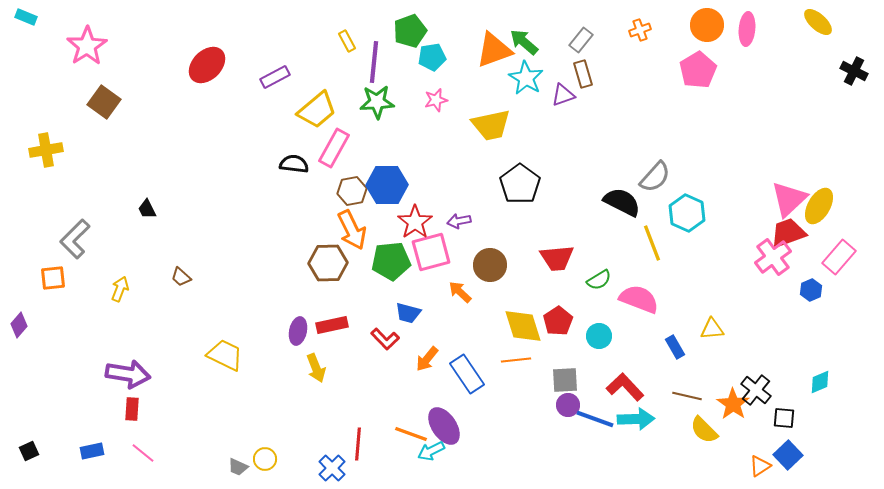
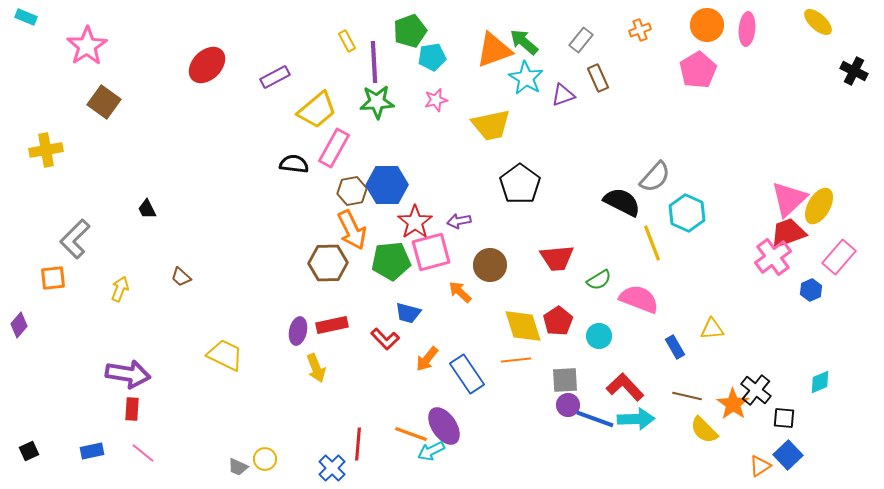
purple line at (374, 62): rotated 9 degrees counterclockwise
brown rectangle at (583, 74): moved 15 px right, 4 px down; rotated 8 degrees counterclockwise
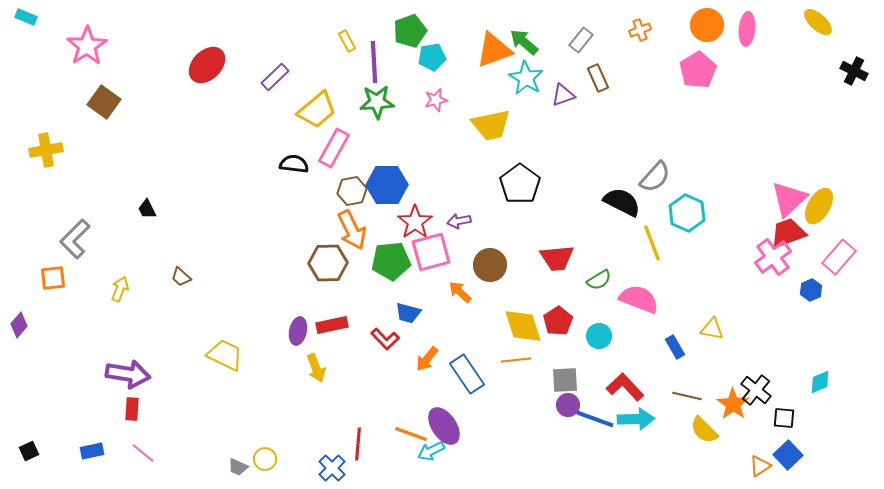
purple rectangle at (275, 77): rotated 16 degrees counterclockwise
yellow triangle at (712, 329): rotated 15 degrees clockwise
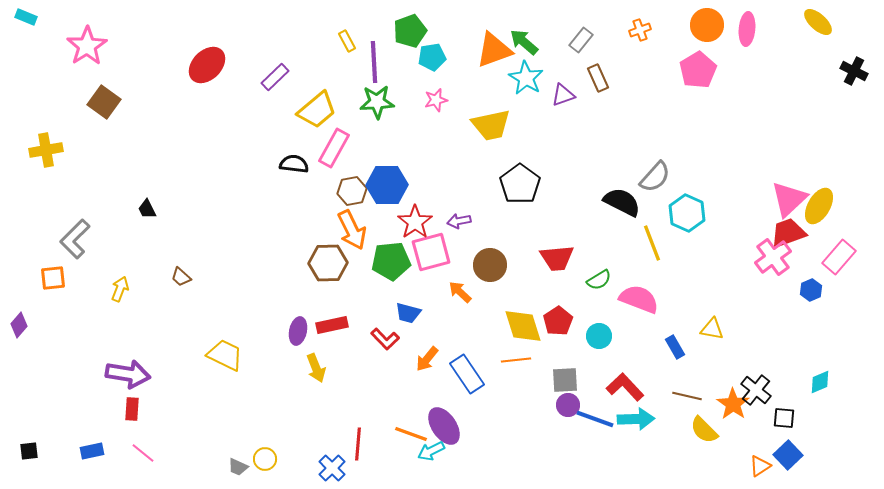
black square at (29, 451): rotated 18 degrees clockwise
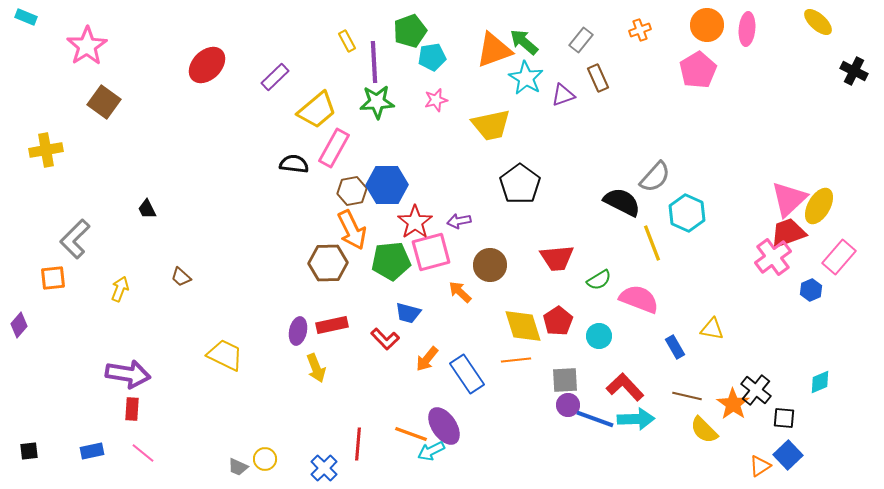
blue cross at (332, 468): moved 8 px left
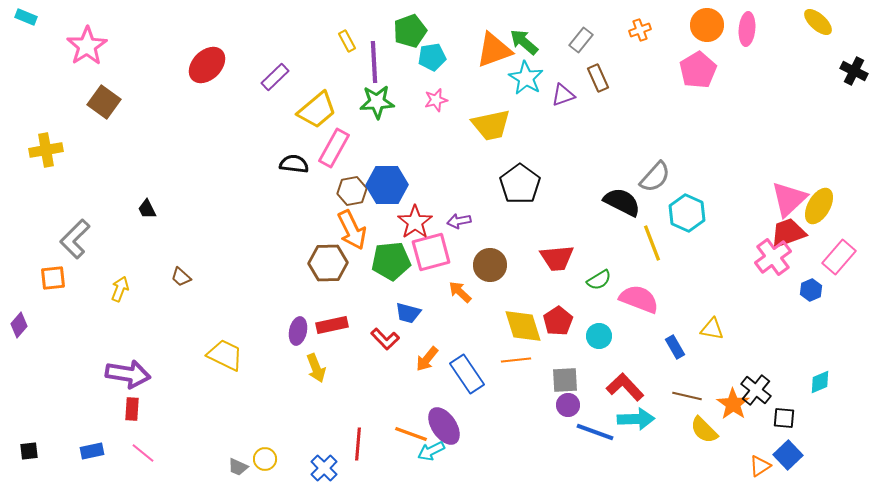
blue line at (595, 419): moved 13 px down
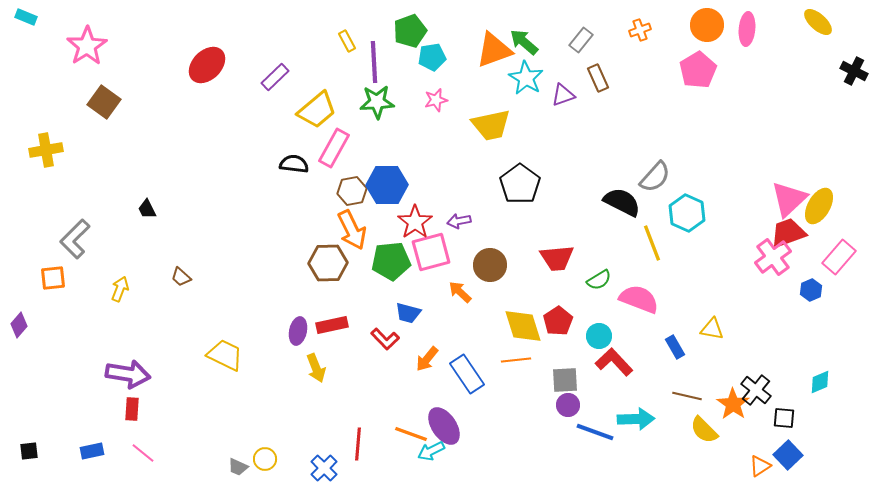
red L-shape at (625, 387): moved 11 px left, 25 px up
